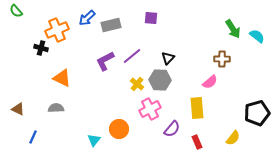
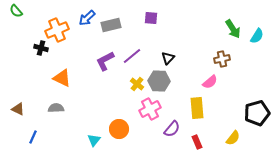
cyan semicircle: rotated 84 degrees clockwise
brown cross: rotated 14 degrees counterclockwise
gray hexagon: moved 1 px left, 1 px down
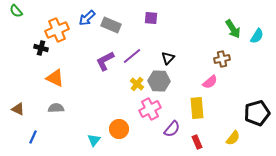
gray rectangle: rotated 36 degrees clockwise
orange triangle: moved 7 px left
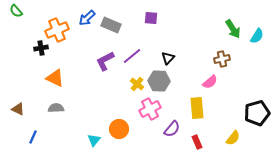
black cross: rotated 24 degrees counterclockwise
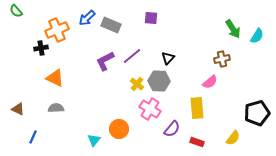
pink cross: rotated 30 degrees counterclockwise
red rectangle: rotated 48 degrees counterclockwise
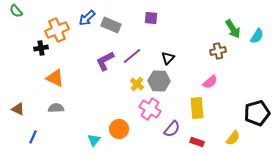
brown cross: moved 4 px left, 8 px up
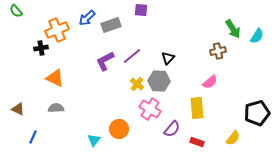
purple square: moved 10 px left, 8 px up
gray rectangle: rotated 42 degrees counterclockwise
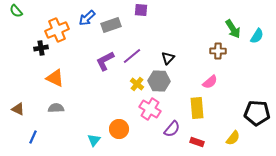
brown cross: rotated 14 degrees clockwise
black pentagon: rotated 20 degrees clockwise
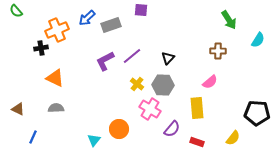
green arrow: moved 4 px left, 9 px up
cyan semicircle: moved 1 px right, 4 px down
gray hexagon: moved 4 px right, 4 px down
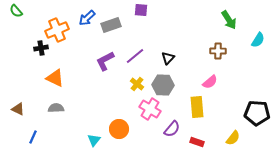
purple line: moved 3 px right
yellow rectangle: moved 1 px up
